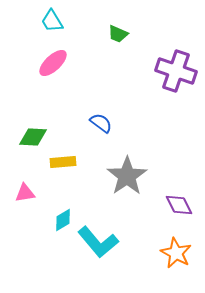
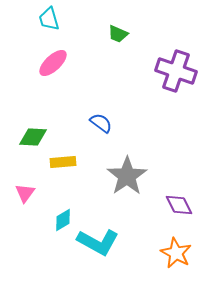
cyan trapezoid: moved 3 px left, 2 px up; rotated 15 degrees clockwise
pink triangle: rotated 45 degrees counterclockwise
cyan L-shape: rotated 21 degrees counterclockwise
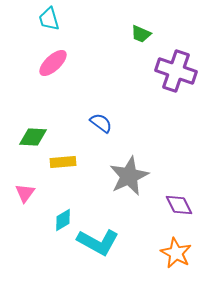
green trapezoid: moved 23 px right
gray star: moved 2 px right; rotated 9 degrees clockwise
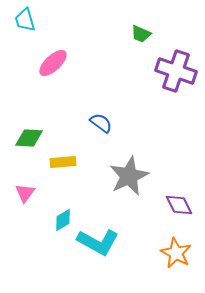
cyan trapezoid: moved 24 px left, 1 px down
green diamond: moved 4 px left, 1 px down
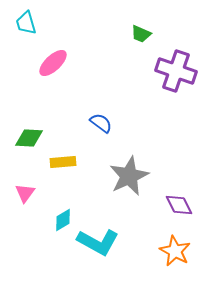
cyan trapezoid: moved 1 px right, 3 px down
orange star: moved 1 px left, 2 px up
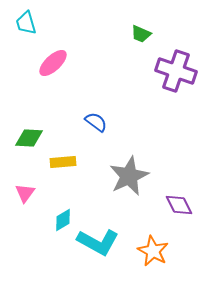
blue semicircle: moved 5 px left, 1 px up
orange star: moved 22 px left
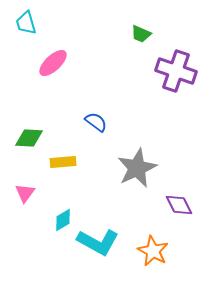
gray star: moved 8 px right, 8 px up
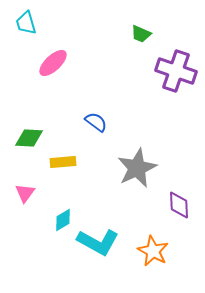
purple diamond: rotated 24 degrees clockwise
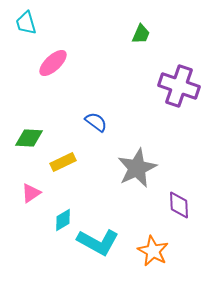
green trapezoid: rotated 90 degrees counterclockwise
purple cross: moved 3 px right, 15 px down
yellow rectangle: rotated 20 degrees counterclockwise
pink triangle: moved 6 px right; rotated 20 degrees clockwise
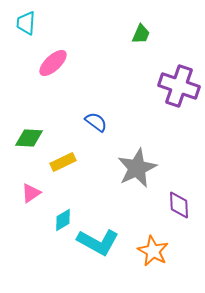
cyan trapezoid: rotated 20 degrees clockwise
